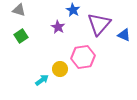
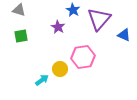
purple triangle: moved 5 px up
green square: rotated 24 degrees clockwise
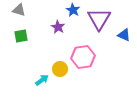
purple triangle: rotated 10 degrees counterclockwise
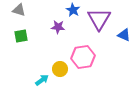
purple star: rotated 24 degrees counterclockwise
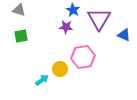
purple star: moved 8 px right
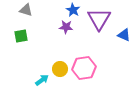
gray triangle: moved 7 px right
pink hexagon: moved 1 px right, 11 px down
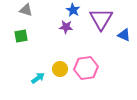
purple triangle: moved 2 px right
pink hexagon: moved 2 px right
cyan arrow: moved 4 px left, 2 px up
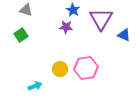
green square: moved 1 px up; rotated 24 degrees counterclockwise
cyan arrow: moved 3 px left, 8 px down; rotated 16 degrees clockwise
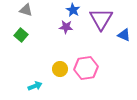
green square: rotated 16 degrees counterclockwise
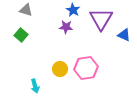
cyan arrow: rotated 96 degrees clockwise
